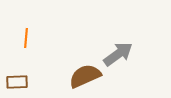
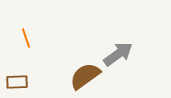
orange line: rotated 24 degrees counterclockwise
brown semicircle: rotated 12 degrees counterclockwise
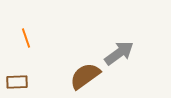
gray arrow: moved 1 px right, 1 px up
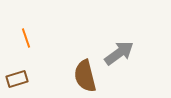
brown semicircle: rotated 68 degrees counterclockwise
brown rectangle: moved 3 px up; rotated 15 degrees counterclockwise
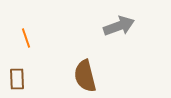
gray arrow: moved 27 px up; rotated 16 degrees clockwise
brown rectangle: rotated 75 degrees counterclockwise
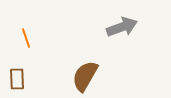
gray arrow: moved 3 px right, 1 px down
brown semicircle: rotated 44 degrees clockwise
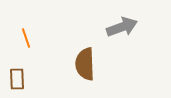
brown semicircle: moved 12 px up; rotated 32 degrees counterclockwise
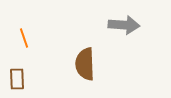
gray arrow: moved 2 px right, 2 px up; rotated 24 degrees clockwise
orange line: moved 2 px left
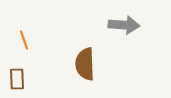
orange line: moved 2 px down
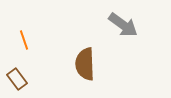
gray arrow: moved 1 px left; rotated 32 degrees clockwise
brown rectangle: rotated 35 degrees counterclockwise
